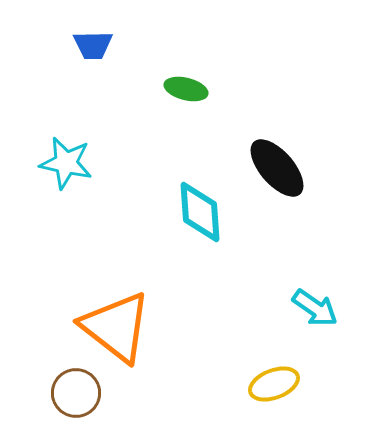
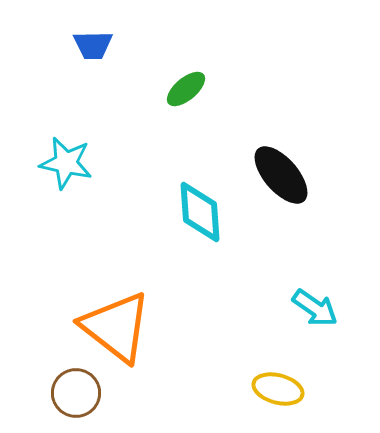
green ellipse: rotated 54 degrees counterclockwise
black ellipse: moved 4 px right, 7 px down
yellow ellipse: moved 4 px right, 5 px down; rotated 36 degrees clockwise
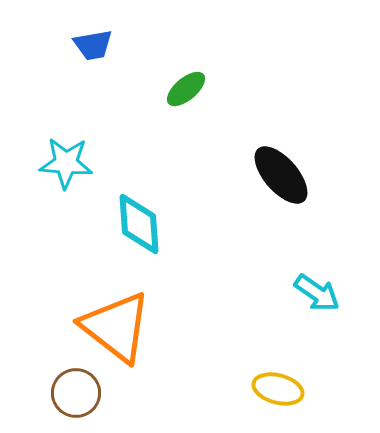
blue trapezoid: rotated 9 degrees counterclockwise
cyan star: rotated 8 degrees counterclockwise
cyan diamond: moved 61 px left, 12 px down
cyan arrow: moved 2 px right, 15 px up
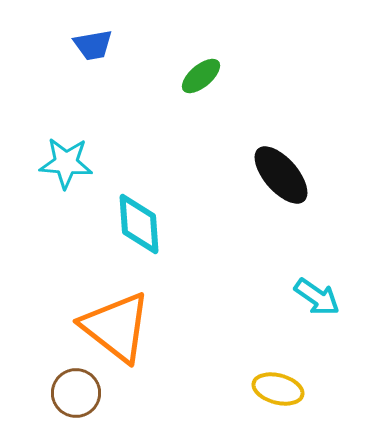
green ellipse: moved 15 px right, 13 px up
cyan arrow: moved 4 px down
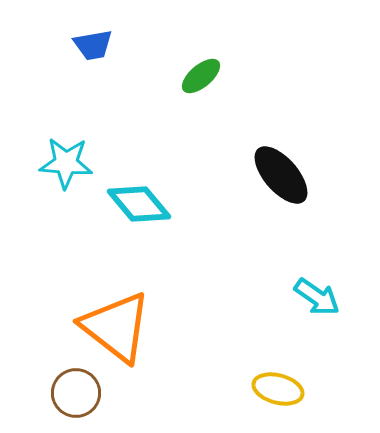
cyan diamond: moved 20 px up; rotated 36 degrees counterclockwise
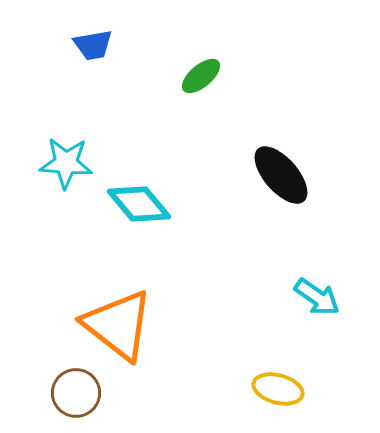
orange triangle: moved 2 px right, 2 px up
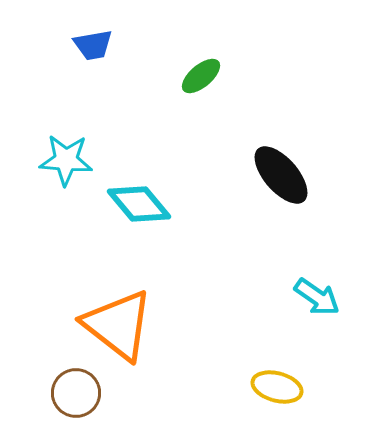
cyan star: moved 3 px up
yellow ellipse: moved 1 px left, 2 px up
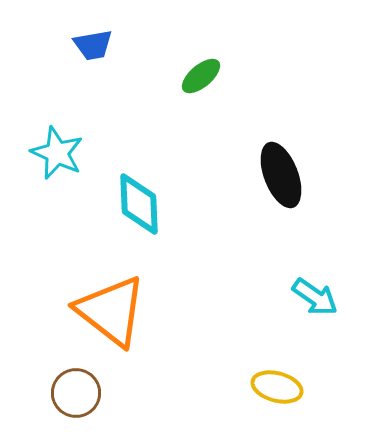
cyan star: moved 9 px left, 7 px up; rotated 20 degrees clockwise
black ellipse: rotated 20 degrees clockwise
cyan diamond: rotated 38 degrees clockwise
cyan arrow: moved 2 px left
orange triangle: moved 7 px left, 14 px up
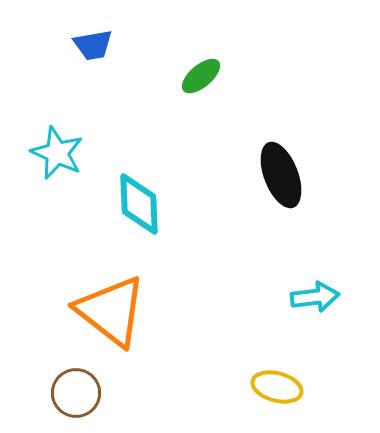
cyan arrow: rotated 42 degrees counterclockwise
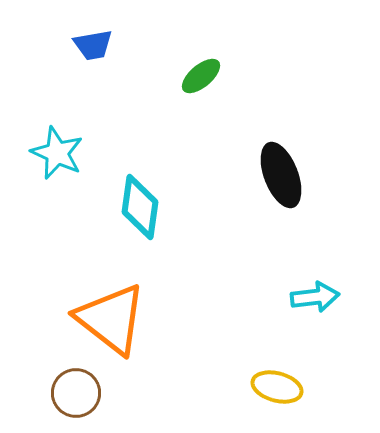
cyan diamond: moved 1 px right, 3 px down; rotated 10 degrees clockwise
orange triangle: moved 8 px down
